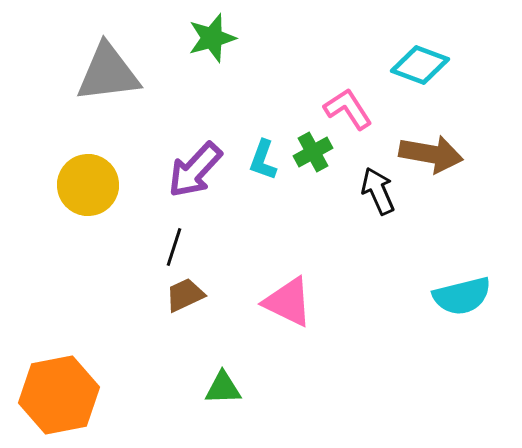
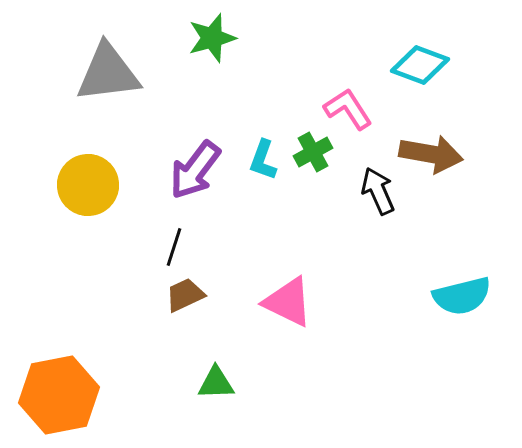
purple arrow: rotated 6 degrees counterclockwise
green triangle: moved 7 px left, 5 px up
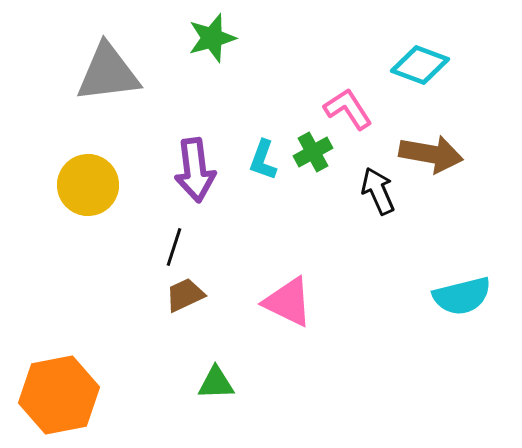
purple arrow: rotated 44 degrees counterclockwise
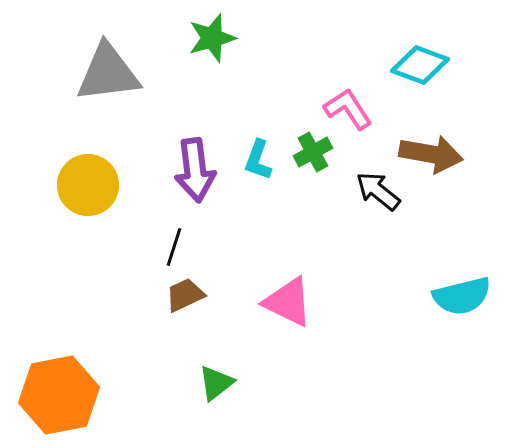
cyan L-shape: moved 5 px left
black arrow: rotated 27 degrees counterclockwise
green triangle: rotated 36 degrees counterclockwise
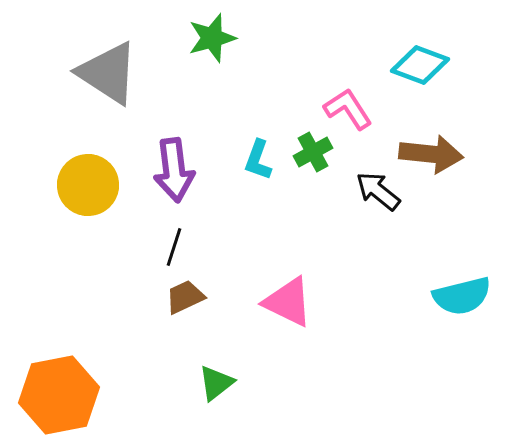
gray triangle: rotated 40 degrees clockwise
brown arrow: rotated 4 degrees counterclockwise
purple arrow: moved 21 px left
brown trapezoid: moved 2 px down
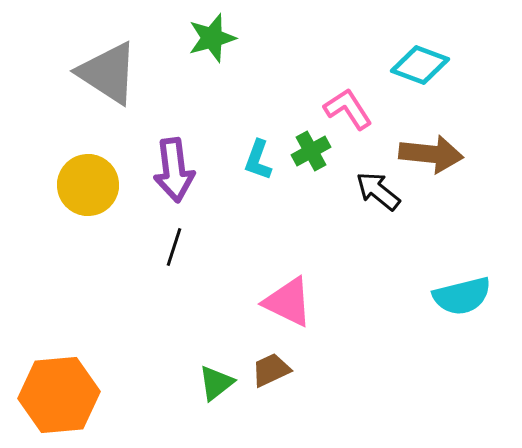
green cross: moved 2 px left, 1 px up
brown trapezoid: moved 86 px right, 73 px down
orange hexagon: rotated 6 degrees clockwise
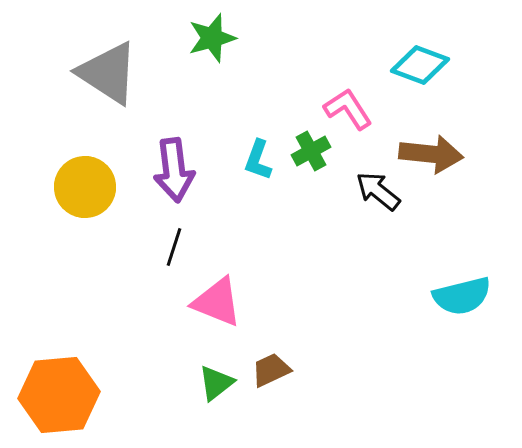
yellow circle: moved 3 px left, 2 px down
pink triangle: moved 71 px left; rotated 4 degrees counterclockwise
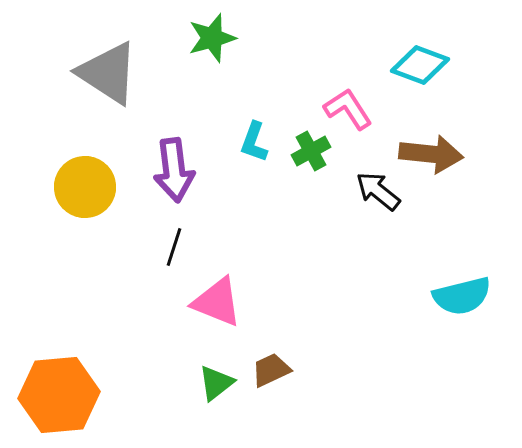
cyan L-shape: moved 4 px left, 18 px up
